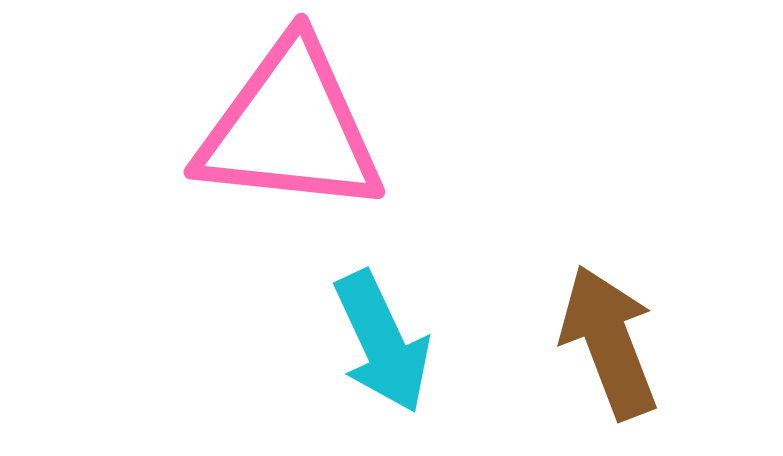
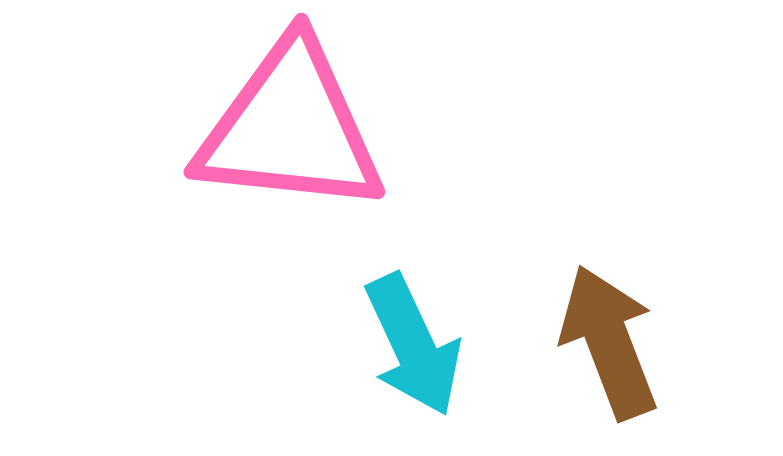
cyan arrow: moved 31 px right, 3 px down
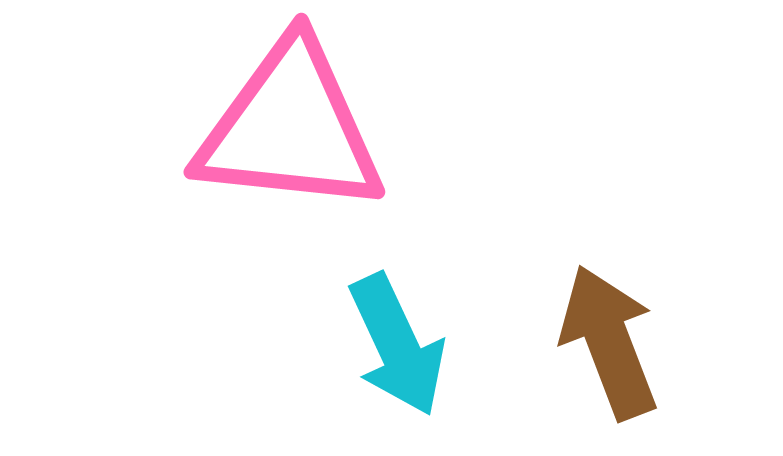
cyan arrow: moved 16 px left
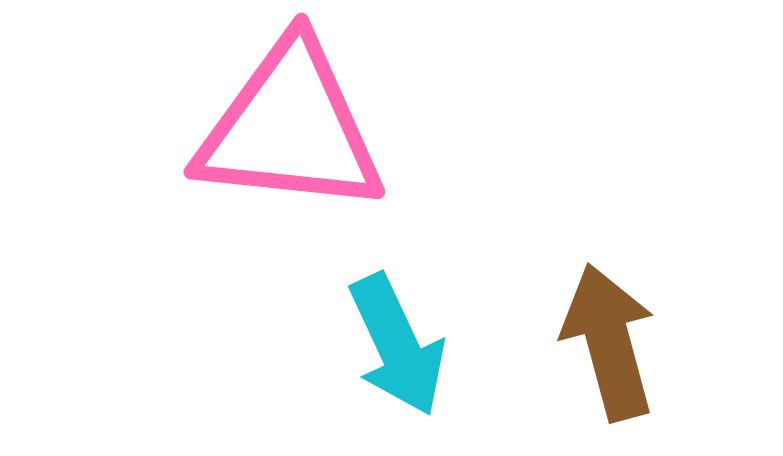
brown arrow: rotated 6 degrees clockwise
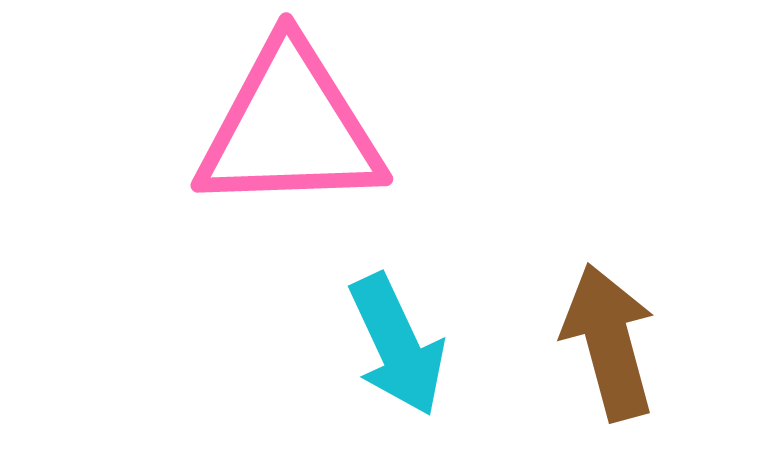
pink triangle: rotated 8 degrees counterclockwise
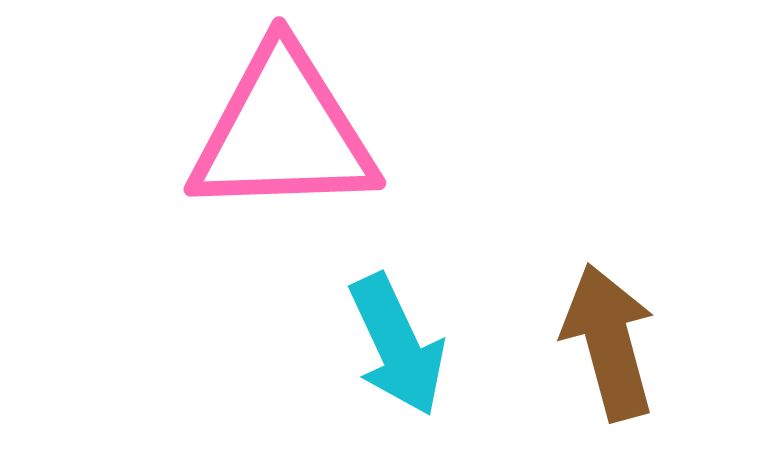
pink triangle: moved 7 px left, 4 px down
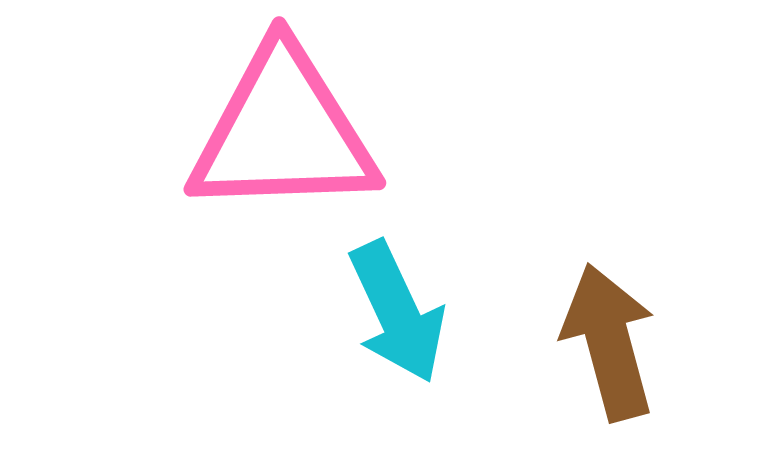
cyan arrow: moved 33 px up
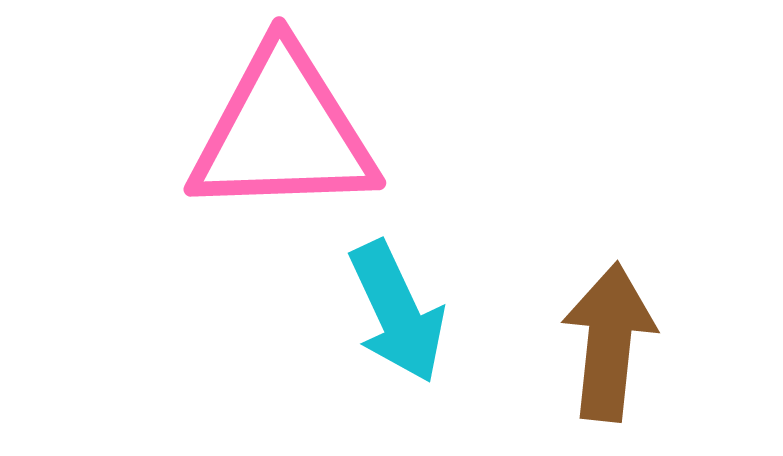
brown arrow: rotated 21 degrees clockwise
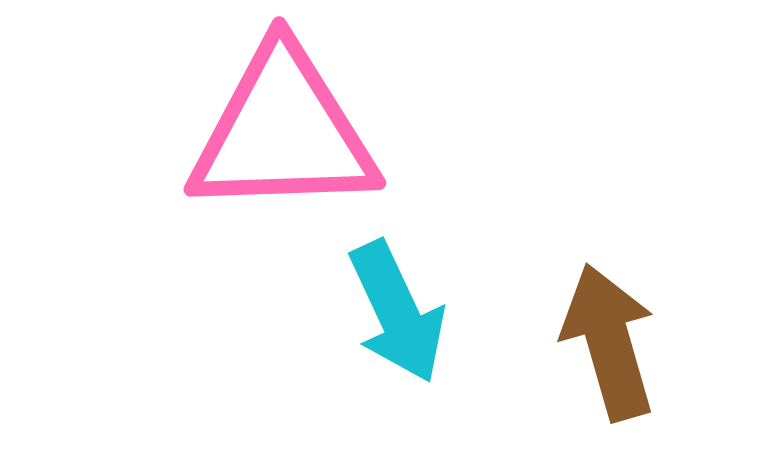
brown arrow: rotated 22 degrees counterclockwise
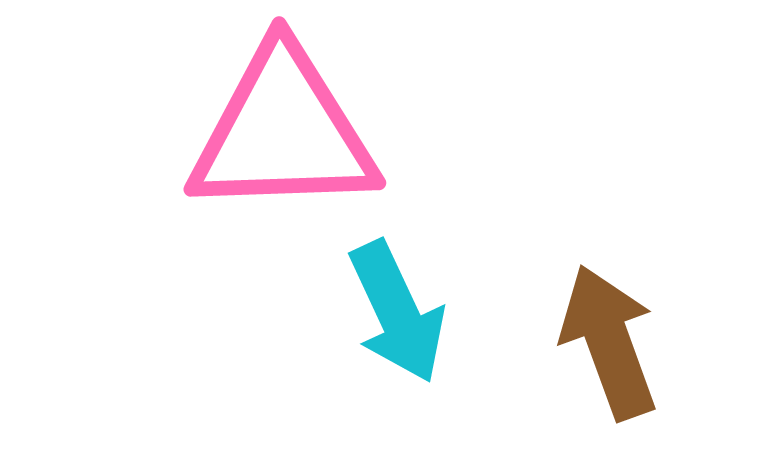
brown arrow: rotated 4 degrees counterclockwise
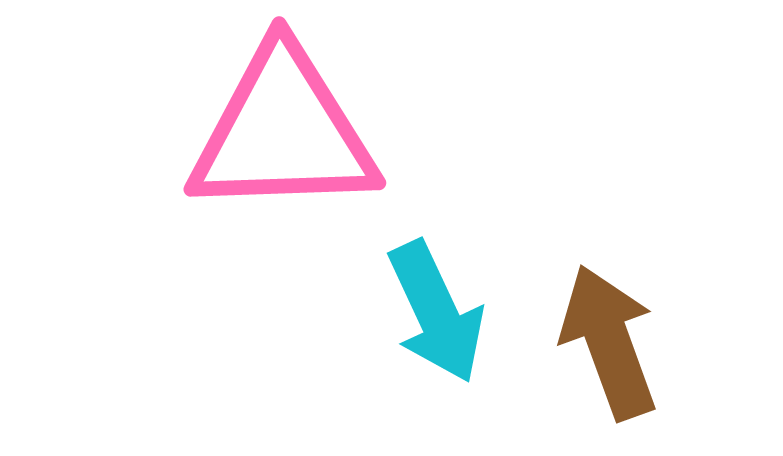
cyan arrow: moved 39 px right
